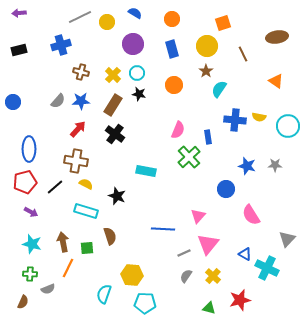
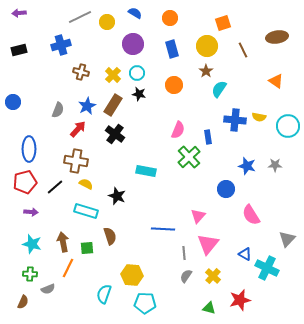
orange circle at (172, 19): moved 2 px left, 1 px up
brown line at (243, 54): moved 4 px up
gray semicircle at (58, 101): moved 9 px down; rotated 21 degrees counterclockwise
blue star at (81, 101): moved 6 px right, 5 px down; rotated 24 degrees counterclockwise
purple arrow at (31, 212): rotated 24 degrees counterclockwise
gray line at (184, 253): rotated 72 degrees counterclockwise
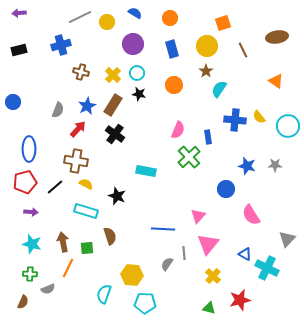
yellow semicircle at (259, 117): rotated 40 degrees clockwise
gray semicircle at (186, 276): moved 19 px left, 12 px up
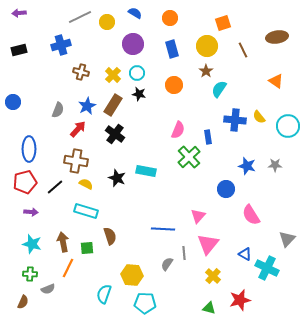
black star at (117, 196): moved 18 px up
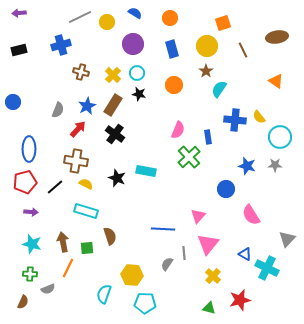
cyan circle at (288, 126): moved 8 px left, 11 px down
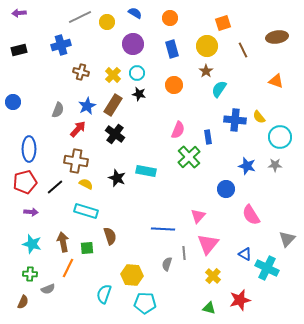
orange triangle at (276, 81): rotated 14 degrees counterclockwise
gray semicircle at (167, 264): rotated 16 degrees counterclockwise
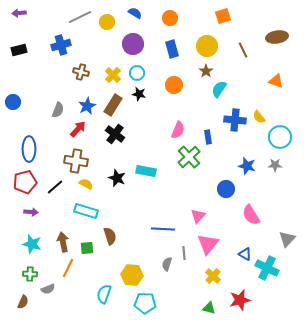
orange square at (223, 23): moved 7 px up
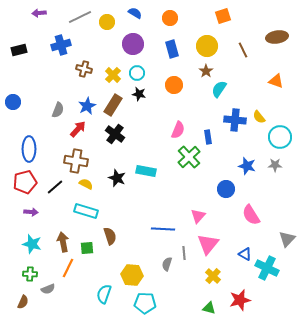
purple arrow at (19, 13): moved 20 px right
brown cross at (81, 72): moved 3 px right, 3 px up
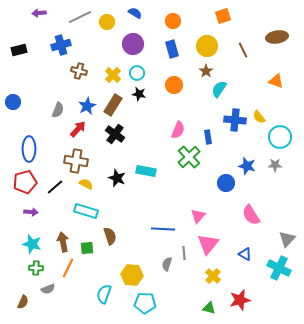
orange circle at (170, 18): moved 3 px right, 3 px down
brown cross at (84, 69): moved 5 px left, 2 px down
blue circle at (226, 189): moved 6 px up
cyan cross at (267, 268): moved 12 px right
green cross at (30, 274): moved 6 px right, 6 px up
